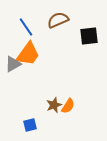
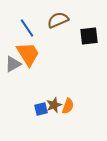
blue line: moved 1 px right, 1 px down
orange trapezoid: rotated 68 degrees counterclockwise
orange semicircle: rotated 14 degrees counterclockwise
blue square: moved 11 px right, 16 px up
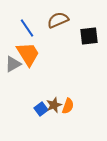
blue square: rotated 24 degrees counterclockwise
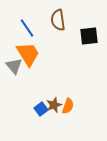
brown semicircle: rotated 75 degrees counterclockwise
gray triangle: moved 1 px right, 2 px down; rotated 42 degrees counterclockwise
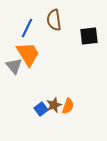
brown semicircle: moved 4 px left
blue line: rotated 60 degrees clockwise
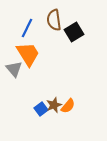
black square: moved 15 px left, 4 px up; rotated 24 degrees counterclockwise
gray triangle: moved 3 px down
orange semicircle: rotated 21 degrees clockwise
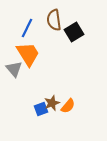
brown star: moved 2 px left, 2 px up
blue square: rotated 16 degrees clockwise
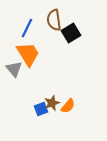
black square: moved 3 px left, 1 px down
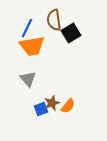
orange trapezoid: moved 4 px right, 8 px up; rotated 112 degrees clockwise
gray triangle: moved 14 px right, 10 px down
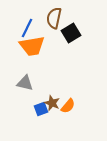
brown semicircle: moved 2 px up; rotated 20 degrees clockwise
gray triangle: moved 3 px left, 4 px down; rotated 36 degrees counterclockwise
brown star: rotated 28 degrees counterclockwise
